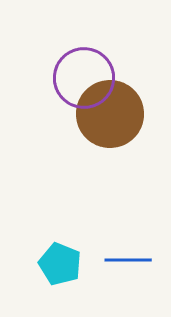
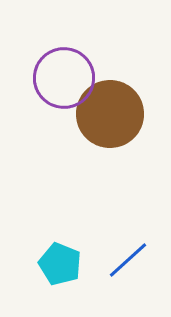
purple circle: moved 20 px left
blue line: rotated 42 degrees counterclockwise
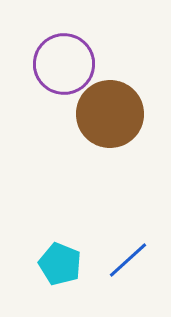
purple circle: moved 14 px up
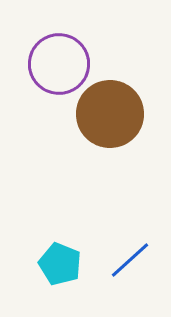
purple circle: moved 5 px left
blue line: moved 2 px right
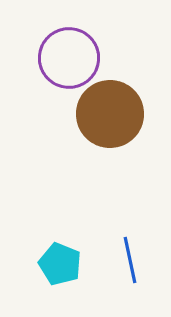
purple circle: moved 10 px right, 6 px up
blue line: rotated 60 degrees counterclockwise
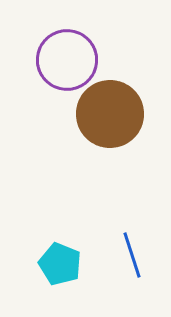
purple circle: moved 2 px left, 2 px down
blue line: moved 2 px right, 5 px up; rotated 6 degrees counterclockwise
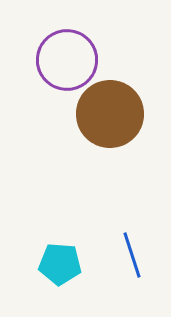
cyan pentagon: rotated 18 degrees counterclockwise
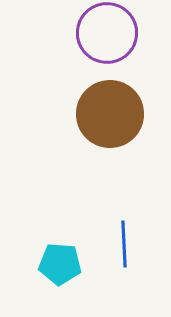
purple circle: moved 40 px right, 27 px up
blue line: moved 8 px left, 11 px up; rotated 15 degrees clockwise
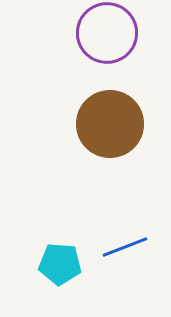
brown circle: moved 10 px down
blue line: moved 1 px right, 3 px down; rotated 72 degrees clockwise
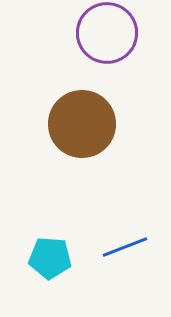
brown circle: moved 28 px left
cyan pentagon: moved 10 px left, 6 px up
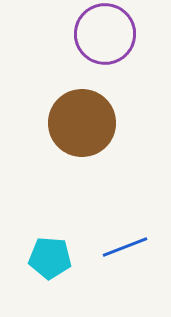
purple circle: moved 2 px left, 1 px down
brown circle: moved 1 px up
